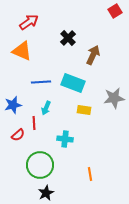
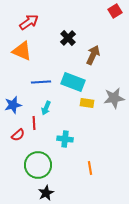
cyan rectangle: moved 1 px up
yellow rectangle: moved 3 px right, 7 px up
green circle: moved 2 px left
orange line: moved 6 px up
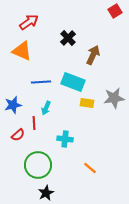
orange line: rotated 40 degrees counterclockwise
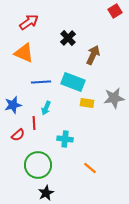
orange triangle: moved 2 px right, 2 px down
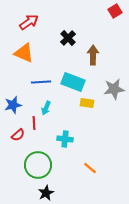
brown arrow: rotated 24 degrees counterclockwise
gray star: moved 9 px up
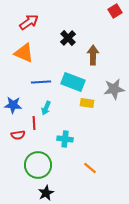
blue star: rotated 18 degrees clockwise
red semicircle: rotated 32 degrees clockwise
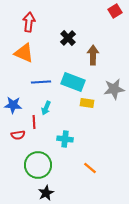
red arrow: rotated 48 degrees counterclockwise
red line: moved 1 px up
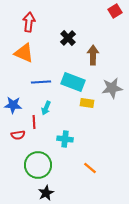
gray star: moved 2 px left, 1 px up
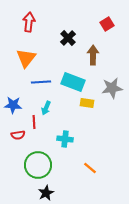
red square: moved 8 px left, 13 px down
orange triangle: moved 2 px right, 5 px down; rotated 45 degrees clockwise
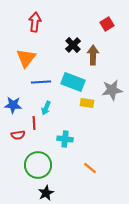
red arrow: moved 6 px right
black cross: moved 5 px right, 7 px down
gray star: moved 2 px down
red line: moved 1 px down
